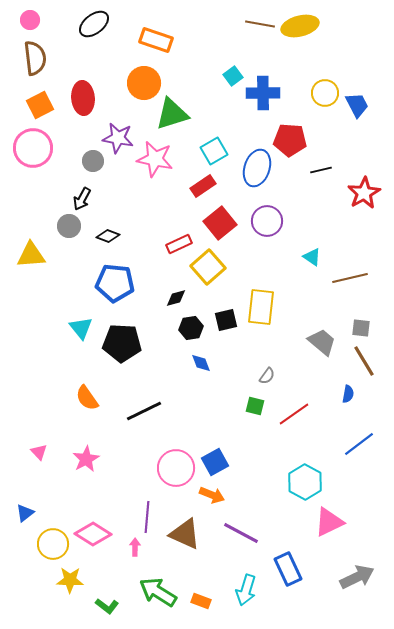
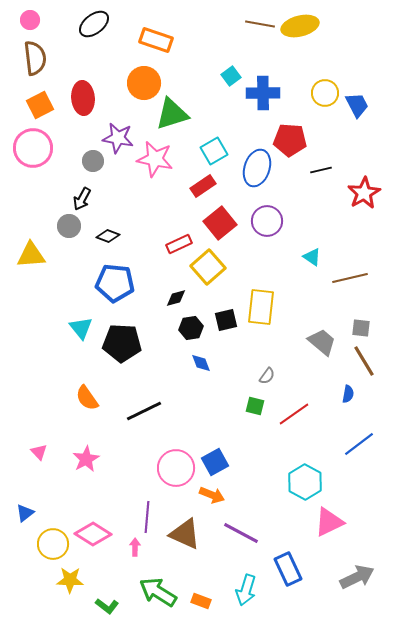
cyan square at (233, 76): moved 2 px left
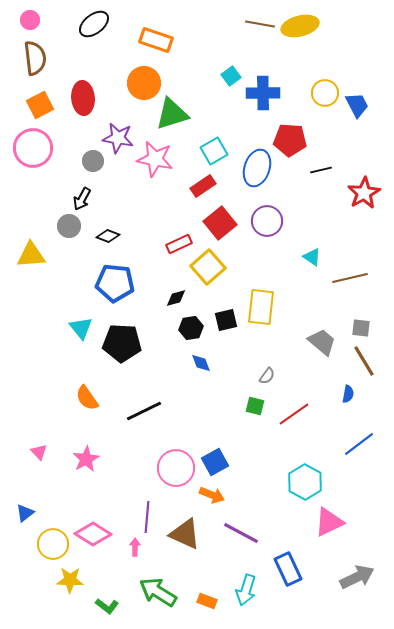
orange rectangle at (201, 601): moved 6 px right
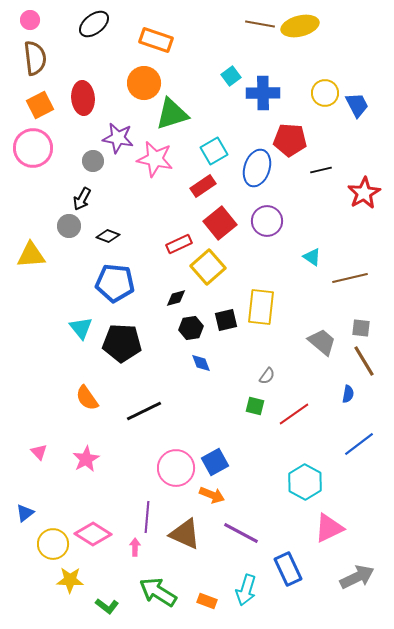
pink triangle at (329, 522): moved 6 px down
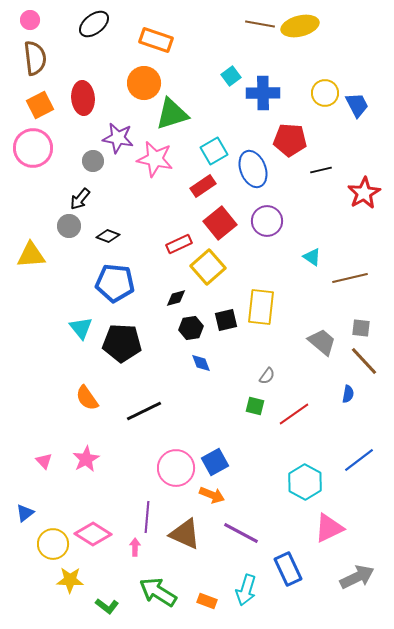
blue ellipse at (257, 168): moved 4 px left, 1 px down; rotated 39 degrees counterclockwise
black arrow at (82, 199): moved 2 px left; rotated 10 degrees clockwise
brown line at (364, 361): rotated 12 degrees counterclockwise
blue line at (359, 444): moved 16 px down
pink triangle at (39, 452): moved 5 px right, 9 px down
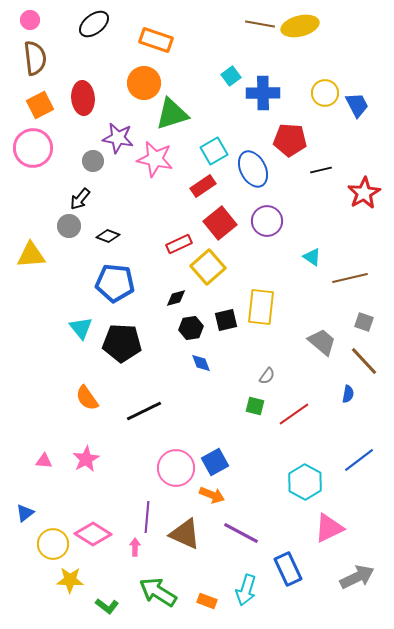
blue ellipse at (253, 169): rotated 6 degrees counterclockwise
gray square at (361, 328): moved 3 px right, 6 px up; rotated 12 degrees clockwise
pink triangle at (44, 461): rotated 42 degrees counterclockwise
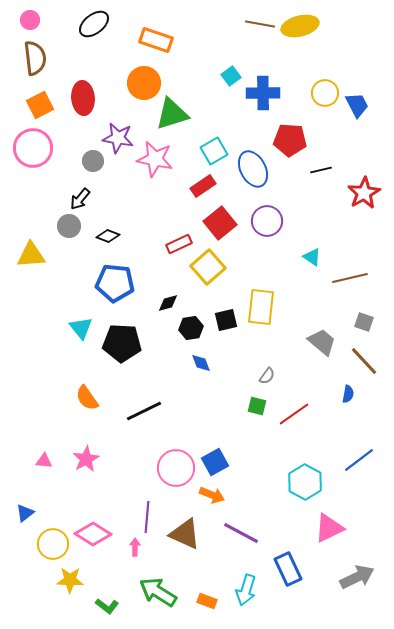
black diamond at (176, 298): moved 8 px left, 5 px down
green square at (255, 406): moved 2 px right
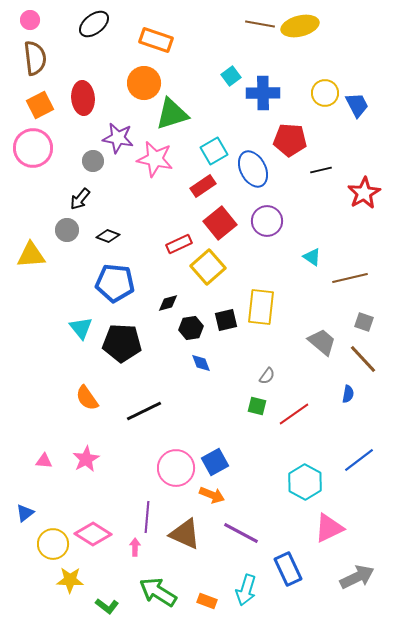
gray circle at (69, 226): moved 2 px left, 4 px down
brown line at (364, 361): moved 1 px left, 2 px up
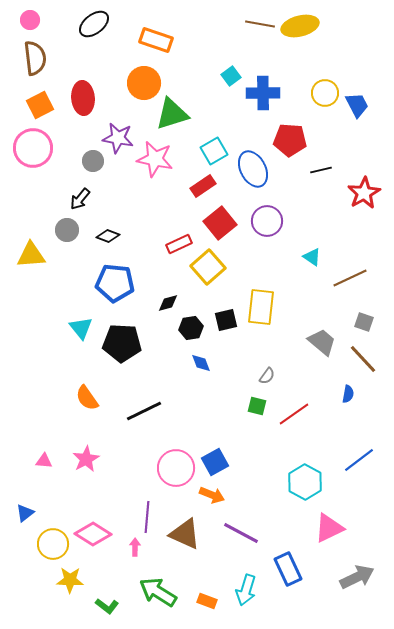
brown line at (350, 278): rotated 12 degrees counterclockwise
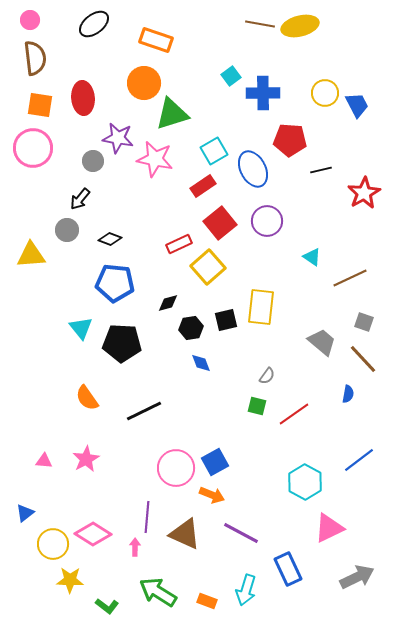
orange square at (40, 105): rotated 36 degrees clockwise
black diamond at (108, 236): moved 2 px right, 3 px down
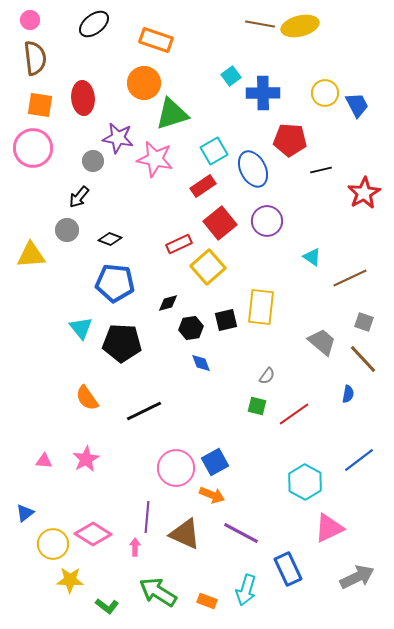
black arrow at (80, 199): moved 1 px left, 2 px up
